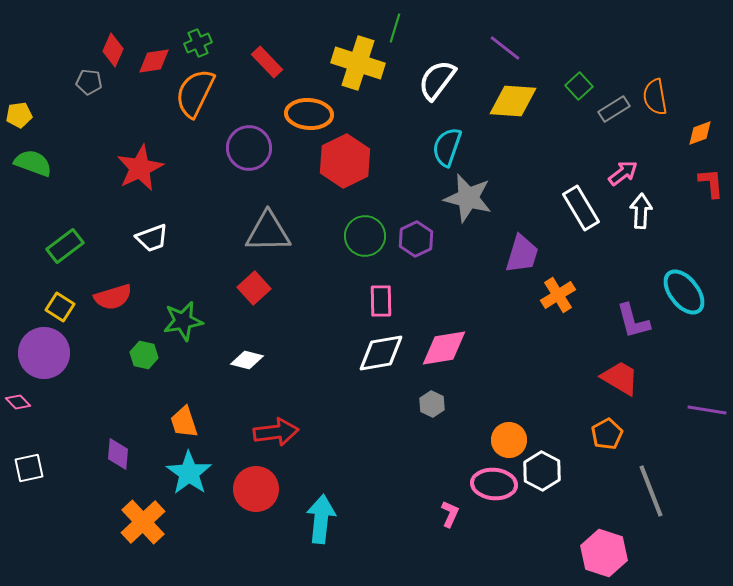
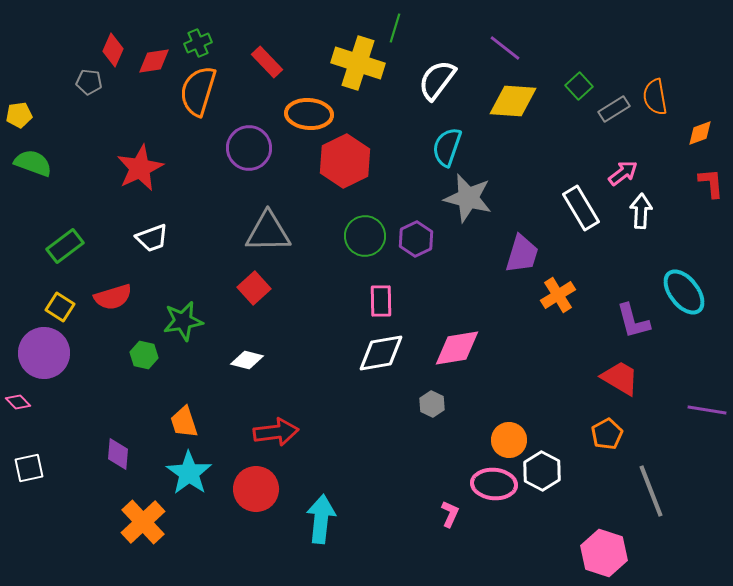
orange semicircle at (195, 93): moved 3 px right, 2 px up; rotated 9 degrees counterclockwise
pink diamond at (444, 348): moved 13 px right
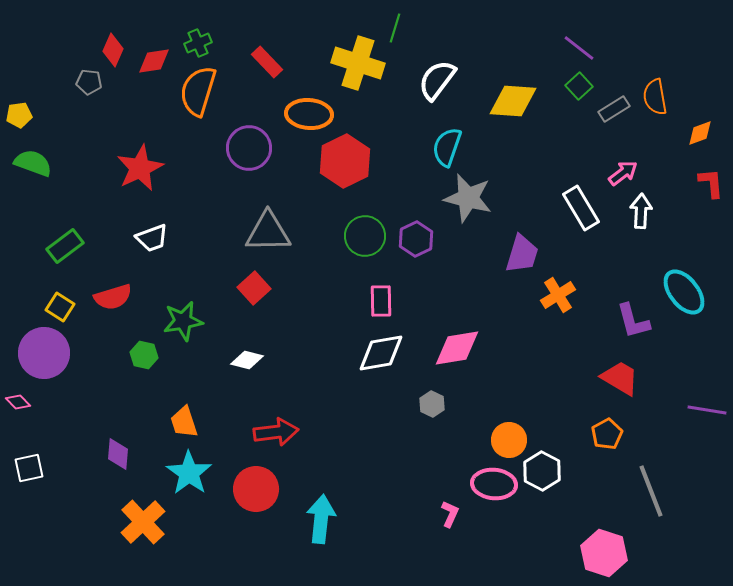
purple line at (505, 48): moved 74 px right
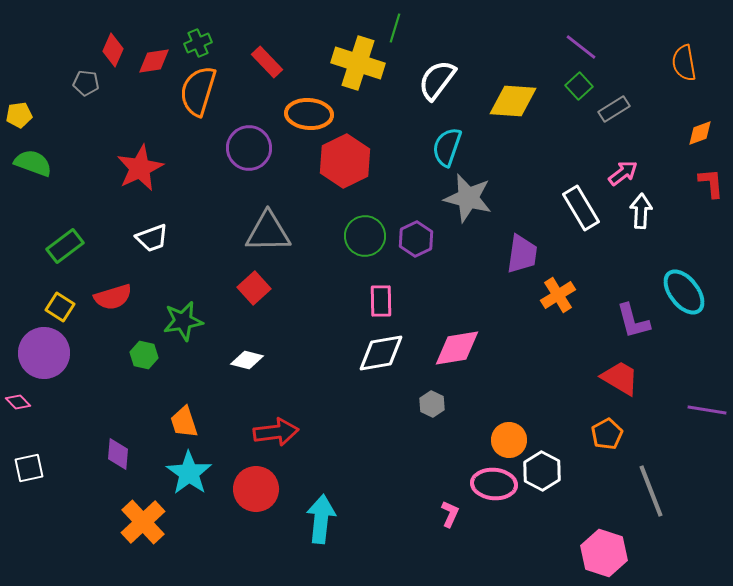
purple line at (579, 48): moved 2 px right, 1 px up
gray pentagon at (89, 82): moved 3 px left, 1 px down
orange semicircle at (655, 97): moved 29 px right, 34 px up
purple trapezoid at (522, 254): rotated 9 degrees counterclockwise
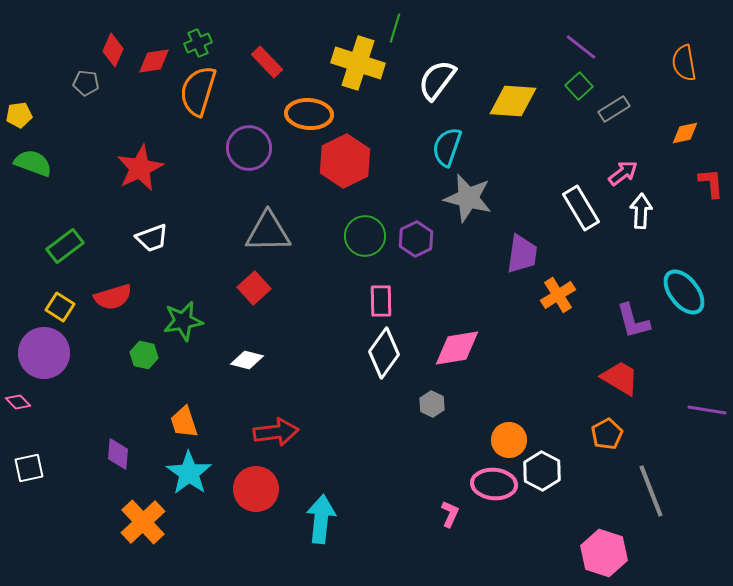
orange diamond at (700, 133): moved 15 px left; rotated 8 degrees clockwise
white diamond at (381, 353): moved 3 px right; rotated 45 degrees counterclockwise
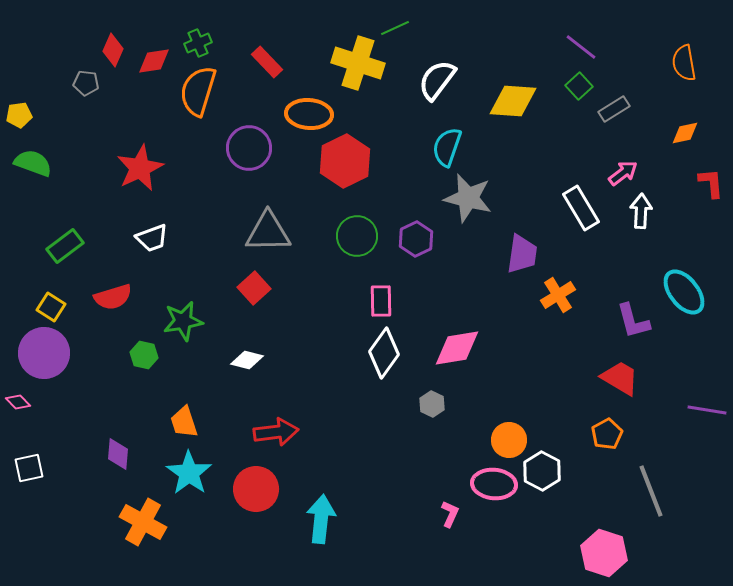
green line at (395, 28): rotated 48 degrees clockwise
green circle at (365, 236): moved 8 px left
yellow square at (60, 307): moved 9 px left
orange cross at (143, 522): rotated 18 degrees counterclockwise
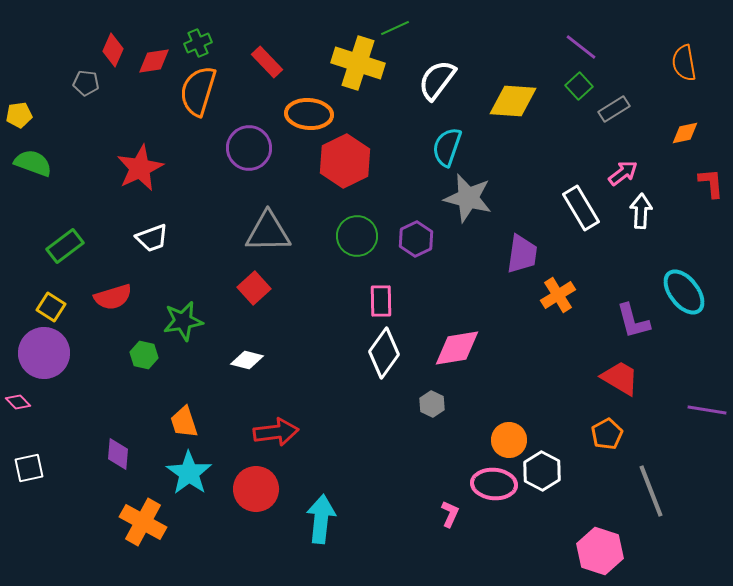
pink hexagon at (604, 553): moved 4 px left, 2 px up
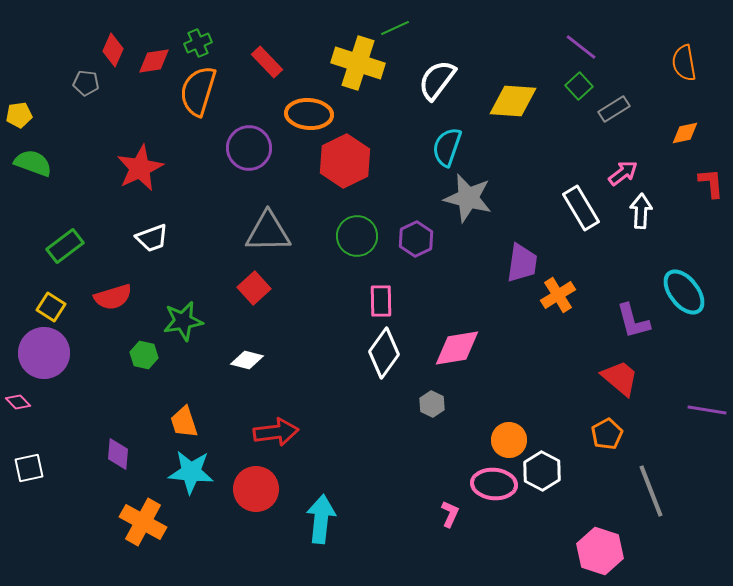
purple trapezoid at (522, 254): moved 9 px down
red trapezoid at (620, 378): rotated 9 degrees clockwise
cyan star at (189, 473): moved 2 px right, 1 px up; rotated 30 degrees counterclockwise
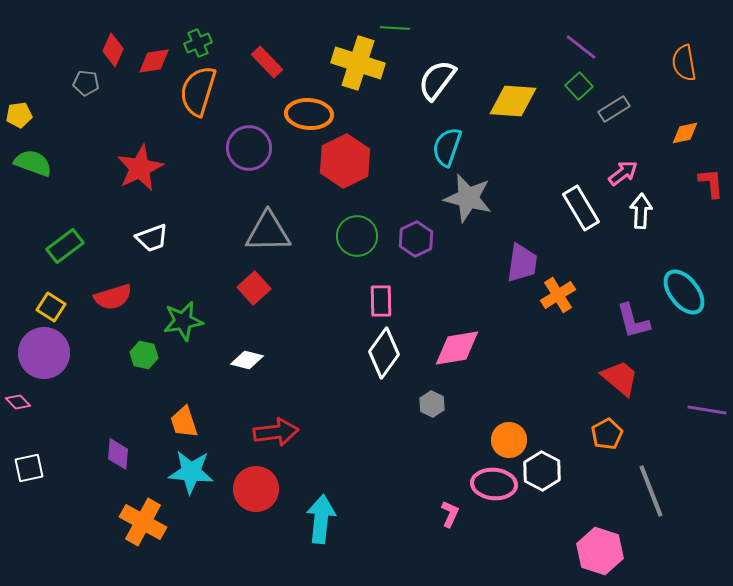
green line at (395, 28): rotated 28 degrees clockwise
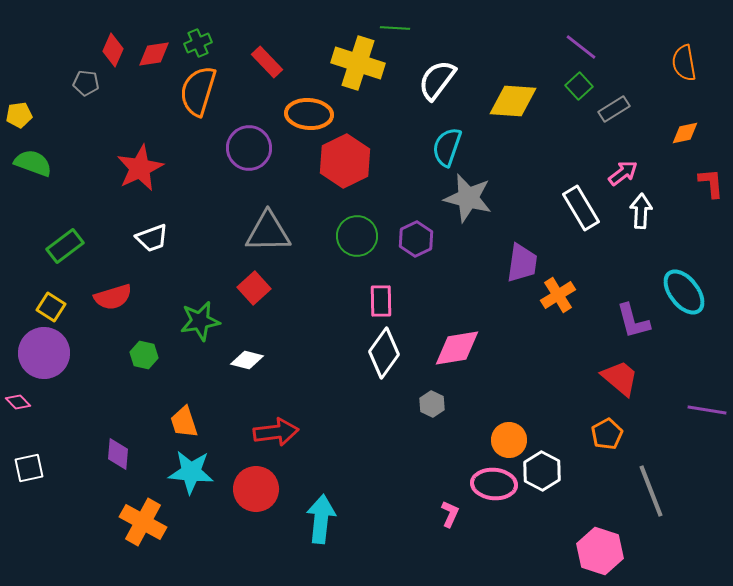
red diamond at (154, 61): moved 7 px up
green star at (183, 321): moved 17 px right
